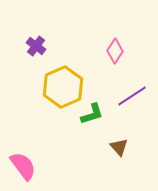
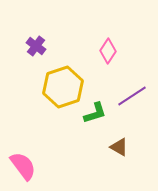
pink diamond: moved 7 px left
yellow hexagon: rotated 6 degrees clockwise
green L-shape: moved 3 px right, 1 px up
brown triangle: rotated 18 degrees counterclockwise
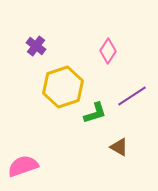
pink semicircle: rotated 72 degrees counterclockwise
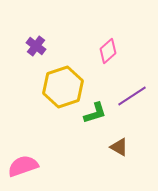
pink diamond: rotated 15 degrees clockwise
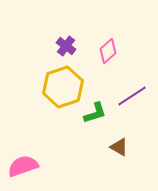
purple cross: moved 30 px right
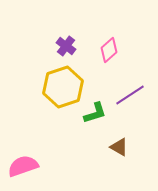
pink diamond: moved 1 px right, 1 px up
purple line: moved 2 px left, 1 px up
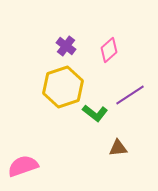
green L-shape: rotated 55 degrees clockwise
brown triangle: moved 1 px left, 1 px down; rotated 36 degrees counterclockwise
